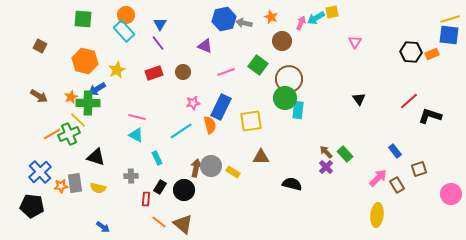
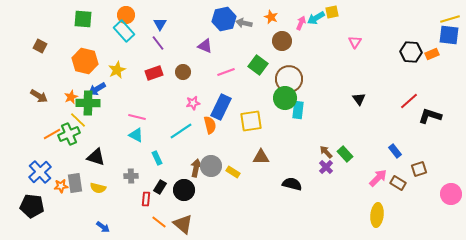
brown rectangle at (397, 185): moved 1 px right, 2 px up; rotated 28 degrees counterclockwise
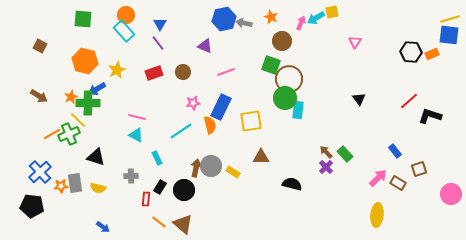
green square at (258, 65): moved 13 px right; rotated 18 degrees counterclockwise
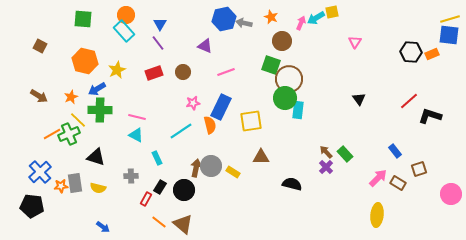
green cross at (88, 103): moved 12 px right, 7 px down
red rectangle at (146, 199): rotated 24 degrees clockwise
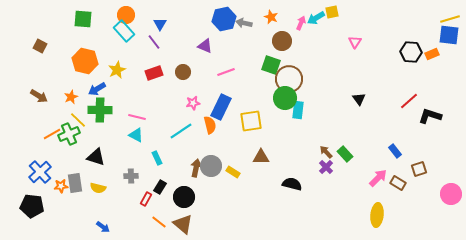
purple line at (158, 43): moved 4 px left, 1 px up
black circle at (184, 190): moved 7 px down
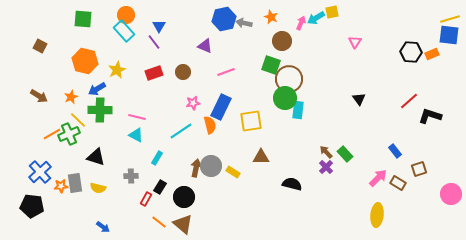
blue triangle at (160, 24): moved 1 px left, 2 px down
cyan rectangle at (157, 158): rotated 56 degrees clockwise
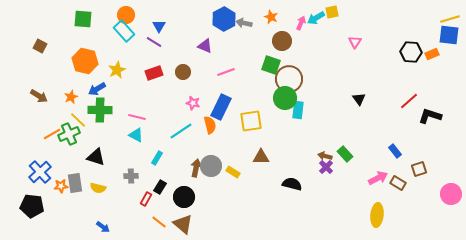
blue hexagon at (224, 19): rotated 15 degrees counterclockwise
purple line at (154, 42): rotated 21 degrees counterclockwise
pink star at (193, 103): rotated 24 degrees clockwise
brown arrow at (326, 152): moved 1 px left, 4 px down; rotated 32 degrees counterclockwise
pink arrow at (378, 178): rotated 18 degrees clockwise
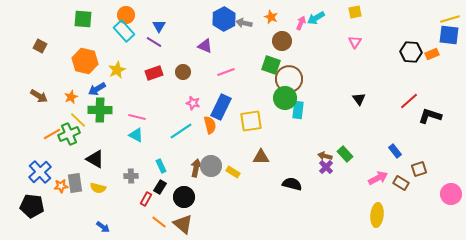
yellow square at (332, 12): moved 23 px right
black triangle at (96, 157): moved 1 px left, 2 px down; rotated 12 degrees clockwise
cyan rectangle at (157, 158): moved 4 px right, 8 px down; rotated 56 degrees counterclockwise
brown rectangle at (398, 183): moved 3 px right
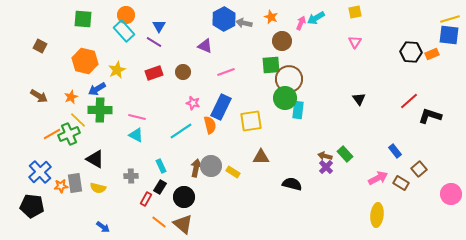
green square at (271, 65): rotated 24 degrees counterclockwise
brown square at (419, 169): rotated 21 degrees counterclockwise
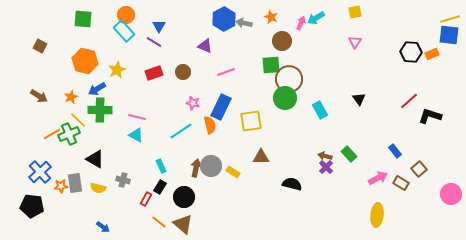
cyan rectangle at (298, 110): moved 22 px right; rotated 36 degrees counterclockwise
green rectangle at (345, 154): moved 4 px right
gray cross at (131, 176): moved 8 px left, 4 px down; rotated 16 degrees clockwise
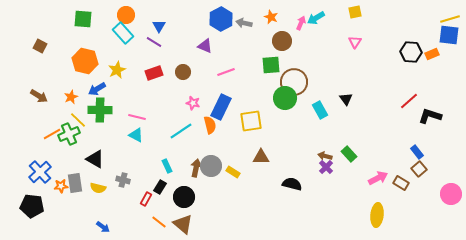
blue hexagon at (224, 19): moved 3 px left
cyan rectangle at (124, 31): moved 1 px left, 2 px down
brown circle at (289, 79): moved 5 px right, 3 px down
black triangle at (359, 99): moved 13 px left
blue rectangle at (395, 151): moved 22 px right, 1 px down
cyan rectangle at (161, 166): moved 6 px right
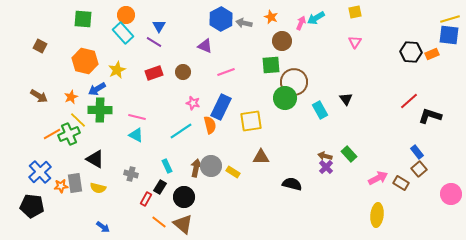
gray cross at (123, 180): moved 8 px right, 6 px up
